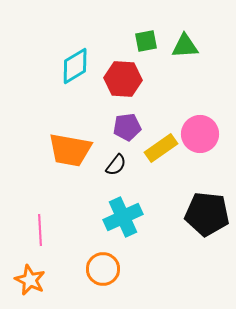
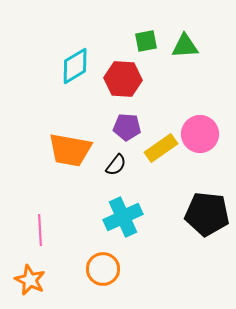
purple pentagon: rotated 12 degrees clockwise
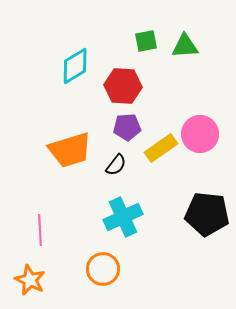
red hexagon: moved 7 px down
purple pentagon: rotated 8 degrees counterclockwise
orange trapezoid: rotated 27 degrees counterclockwise
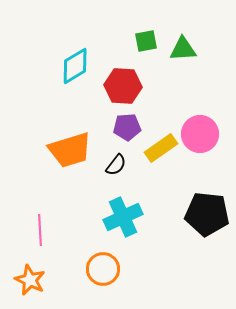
green triangle: moved 2 px left, 3 px down
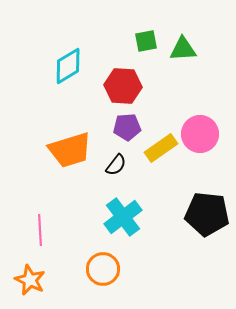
cyan diamond: moved 7 px left
cyan cross: rotated 12 degrees counterclockwise
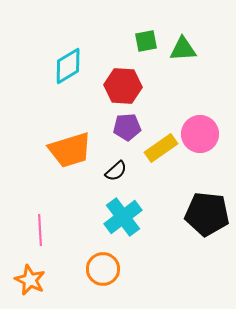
black semicircle: moved 6 px down; rotated 10 degrees clockwise
